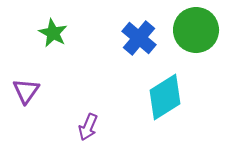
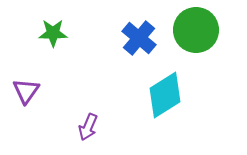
green star: rotated 28 degrees counterclockwise
cyan diamond: moved 2 px up
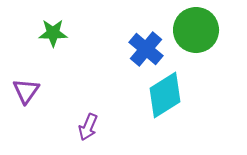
blue cross: moved 7 px right, 11 px down
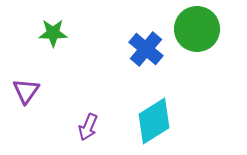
green circle: moved 1 px right, 1 px up
cyan diamond: moved 11 px left, 26 px down
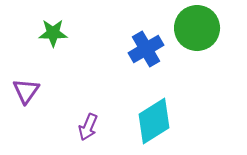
green circle: moved 1 px up
blue cross: rotated 20 degrees clockwise
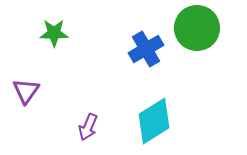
green star: moved 1 px right
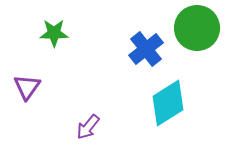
blue cross: rotated 8 degrees counterclockwise
purple triangle: moved 1 px right, 4 px up
cyan diamond: moved 14 px right, 18 px up
purple arrow: rotated 16 degrees clockwise
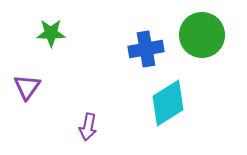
green circle: moved 5 px right, 7 px down
green star: moved 3 px left
blue cross: rotated 28 degrees clockwise
purple arrow: rotated 28 degrees counterclockwise
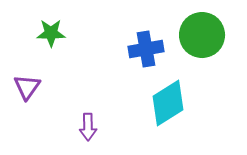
purple arrow: rotated 12 degrees counterclockwise
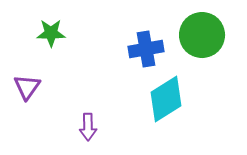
cyan diamond: moved 2 px left, 4 px up
